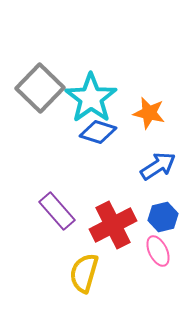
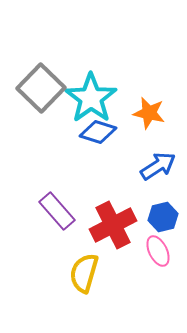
gray square: moved 1 px right
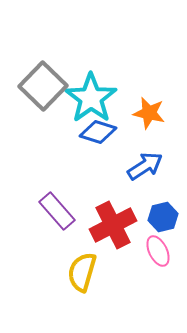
gray square: moved 2 px right, 2 px up
blue arrow: moved 13 px left
yellow semicircle: moved 2 px left, 1 px up
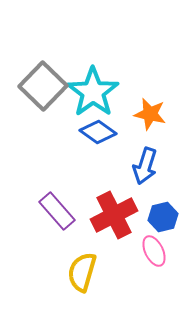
cyan star: moved 2 px right, 6 px up
orange star: moved 1 px right, 1 px down
blue diamond: rotated 18 degrees clockwise
blue arrow: rotated 141 degrees clockwise
red cross: moved 1 px right, 10 px up
pink ellipse: moved 4 px left
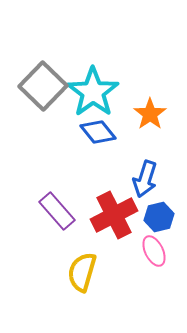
orange star: rotated 24 degrees clockwise
blue diamond: rotated 15 degrees clockwise
blue arrow: moved 13 px down
blue hexagon: moved 4 px left
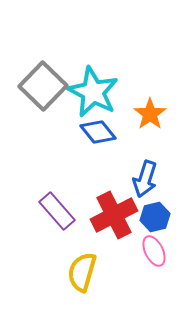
cyan star: rotated 9 degrees counterclockwise
blue hexagon: moved 4 px left
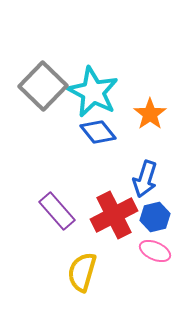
pink ellipse: moved 1 px right; rotated 40 degrees counterclockwise
